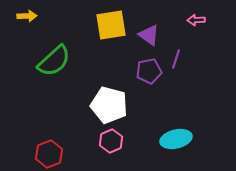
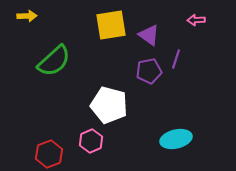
pink hexagon: moved 20 px left
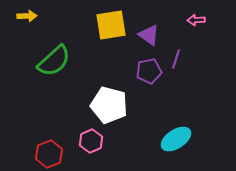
cyan ellipse: rotated 20 degrees counterclockwise
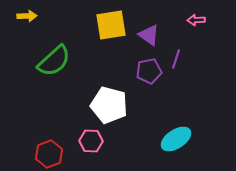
pink hexagon: rotated 25 degrees clockwise
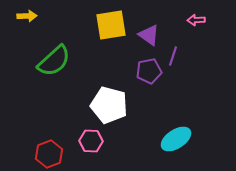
purple line: moved 3 px left, 3 px up
